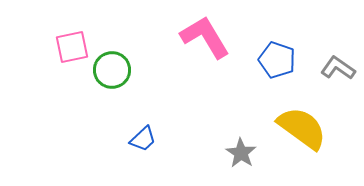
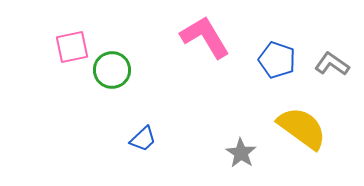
gray L-shape: moved 6 px left, 4 px up
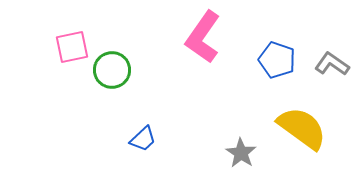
pink L-shape: moved 2 px left; rotated 114 degrees counterclockwise
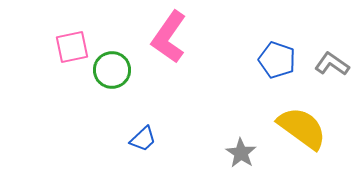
pink L-shape: moved 34 px left
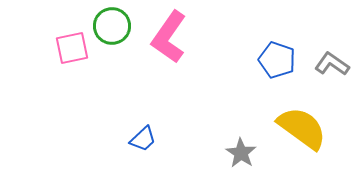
pink square: moved 1 px down
green circle: moved 44 px up
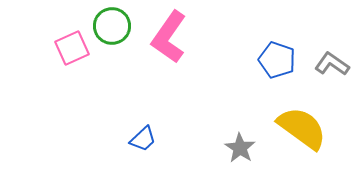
pink square: rotated 12 degrees counterclockwise
gray star: moved 1 px left, 5 px up
